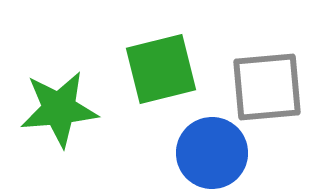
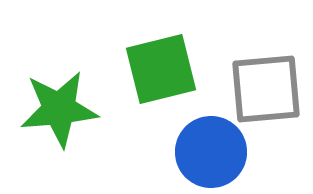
gray square: moved 1 px left, 2 px down
blue circle: moved 1 px left, 1 px up
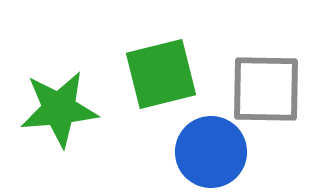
green square: moved 5 px down
gray square: rotated 6 degrees clockwise
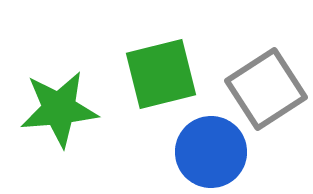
gray square: rotated 34 degrees counterclockwise
